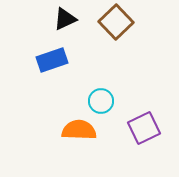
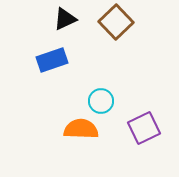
orange semicircle: moved 2 px right, 1 px up
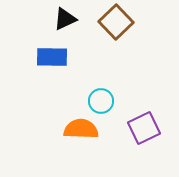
blue rectangle: moved 3 px up; rotated 20 degrees clockwise
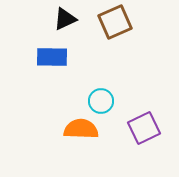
brown square: moved 1 px left; rotated 20 degrees clockwise
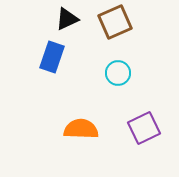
black triangle: moved 2 px right
blue rectangle: rotated 72 degrees counterclockwise
cyan circle: moved 17 px right, 28 px up
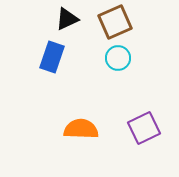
cyan circle: moved 15 px up
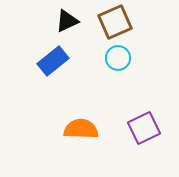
black triangle: moved 2 px down
blue rectangle: moved 1 px right, 4 px down; rotated 32 degrees clockwise
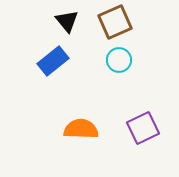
black triangle: rotated 45 degrees counterclockwise
cyan circle: moved 1 px right, 2 px down
purple square: moved 1 px left
